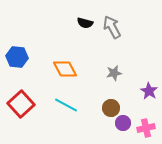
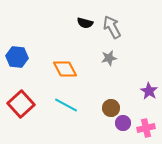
gray star: moved 5 px left, 15 px up
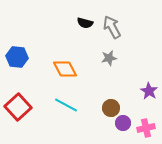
red square: moved 3 px left, 3 px down
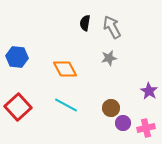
black semicircle: rotated 84 degrees clockwise
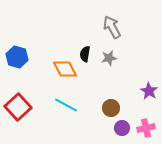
black semicircle: moved 31 px down
blue hexagon: rotated 10 degrees clockwise
purple circle: moved 1 px left, 5 px down
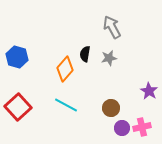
orange diamond: rotated 70 degrees clockwise
pink cross: moved 4 px left, 1 px up
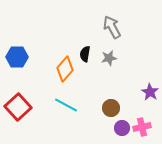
blue hexagon: rotated 15 degrees counterclockwise
purple star: moved 1 px right, 1 px down
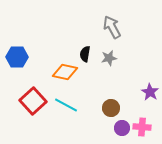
orange diamond: moved 3 px down; rotated 60 degrees clockwise
red square: moved 15 px right, 6 px up
pink cross: rotated 18 degrees clockwise
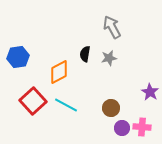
blue hexagon: moved 1 px right; rotated 10 degrees counterclockwise
orange diamond: moved 6 px left; rotated 40 degrees counterclockwise
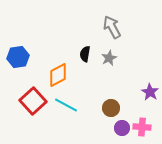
gray star: rotated 14 degrees counterclockwise
orange diamond: moved 1 px left, 3 px down
